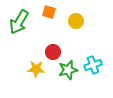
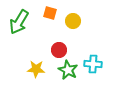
orange square: moved 1 px right, 1 px down
yellow circle: moved 3 px left
red circle: moved 6 px right, 2 px up
cyan cross: moved 1 px up; rotated 24 degrees clockwise
green star: rotated 30 degrees counterclockwise
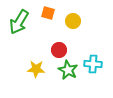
orange square: moved 2 px left
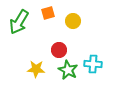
orange square: rotated 32 degrees counterclockwise
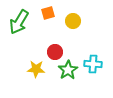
red circle: moved 4 px left, 2 px down
green star: rotated 12 degrees clockwise
